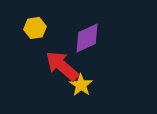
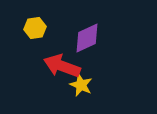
red arrow: rotated 21 degrees counterclockwise
yellow star: rotated 10 degrees counterclockwise
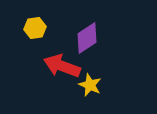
purple diamond: rotated 8 degrees counterclockwise
yellow star: moved 9 px right
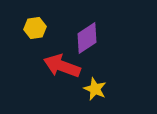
yellow star: moved 5 px right, 4 px down
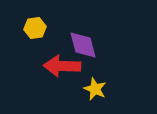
purple diamond: moved 4 px left, 7 px down; rotated 72 degrees counterclockwise
red arrow: rotated 18 degrees counterclockwise
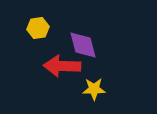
yellow hexagon: moved 3 px right
yellow star: moved 1 px left; rotated 25 degrees counterclockwise
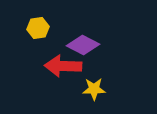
purple diamond: rotated 48 degrees counterclockwise
red arrow: moved 1 px right
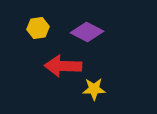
purple diamond: moved 4 px right, 13 px up
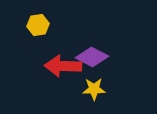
yellow hexagon: moved 3 px up
purple diamond: moved 5 px right, 25 px down
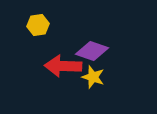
purple diamond: moved 6 px up; rotated 8 degrees counterclockwise
yellow star: moved 1 px left, 12 px up; rotated 20 degrees clockwise
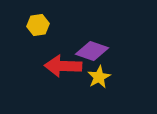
yellow star: moved 6 px right; rotated 25 degrees clockwise
